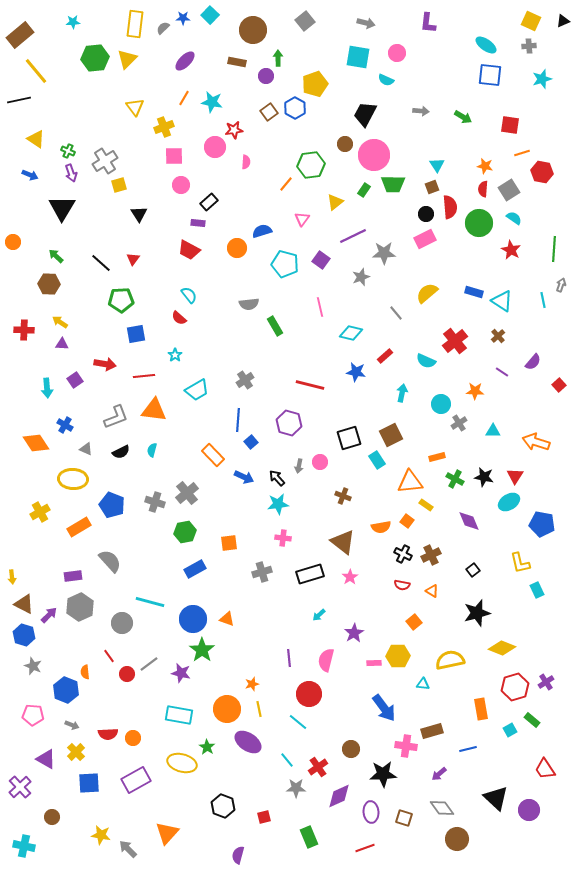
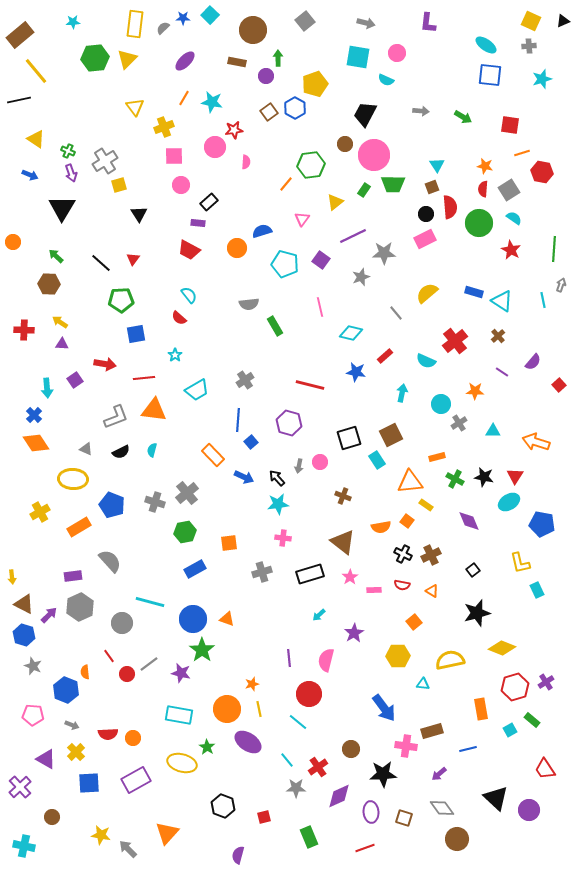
red line at (144, 376): moved 2 px down
blue cross at (65, 425): moved 31 px left, 10 px up; rotated 14 degrees clockwise
pink rectangle at (374, 663): moved 73 px up
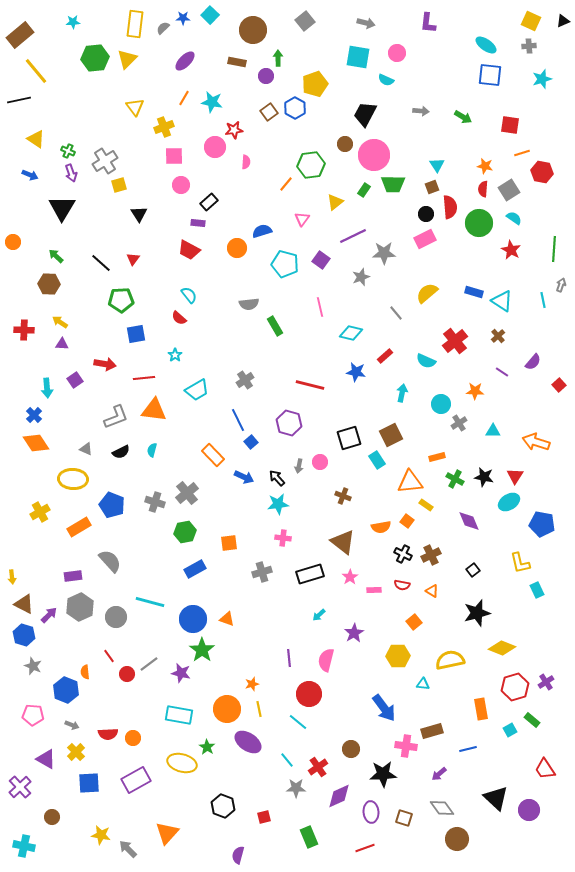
blue line at (238, 420): rotated 30 degrees counterclockwise
gray circle at (122, 623): moved 6 px left, 6 px up
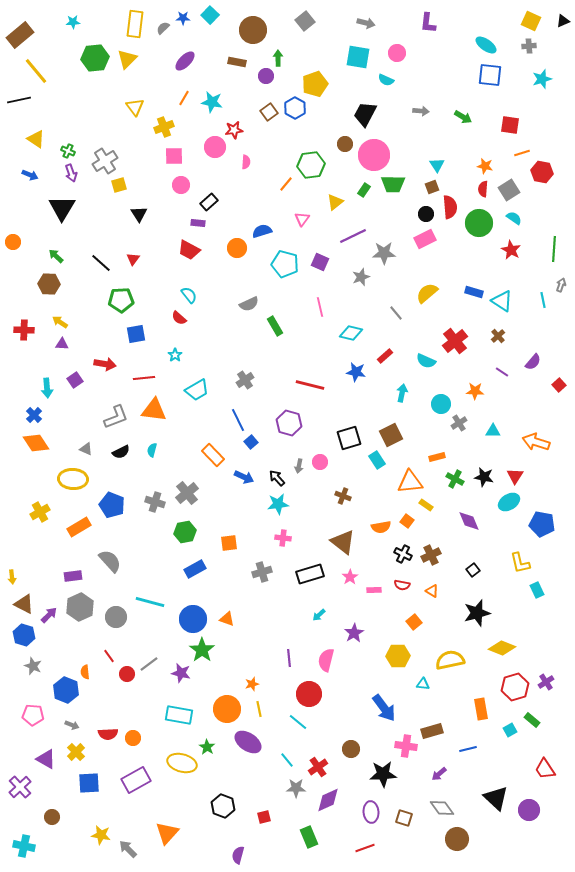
purple square at (321, 260): moved 1 px left, 2 px down; rotated 12 degrees counterclockwise
gray semicircle at (249, 304): rotated 18 degrees counterclockwise
purple diamond at (339, 796): moved 11 px left, 4 px down
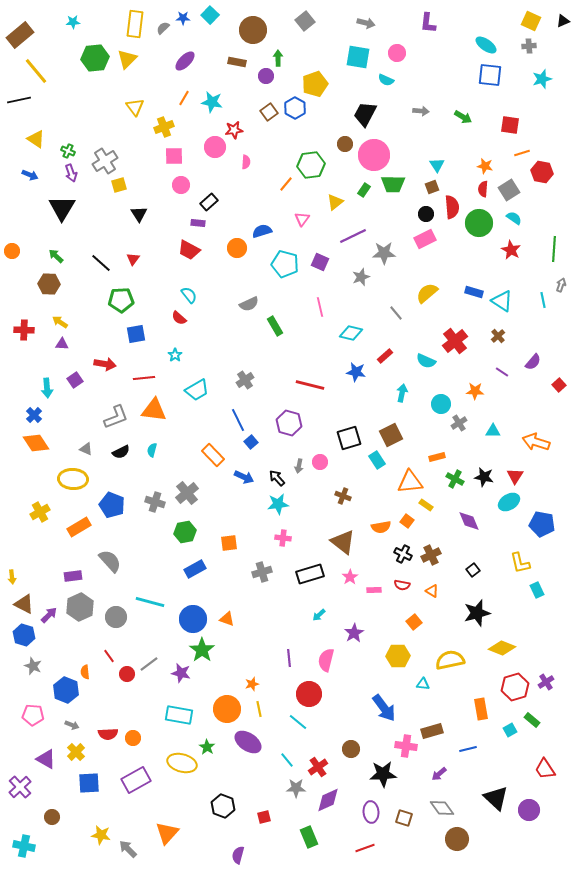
red semicircle at (450, 207): moved 2 px right
orange circle at (13, 242): moved 1 px left, 9 px down
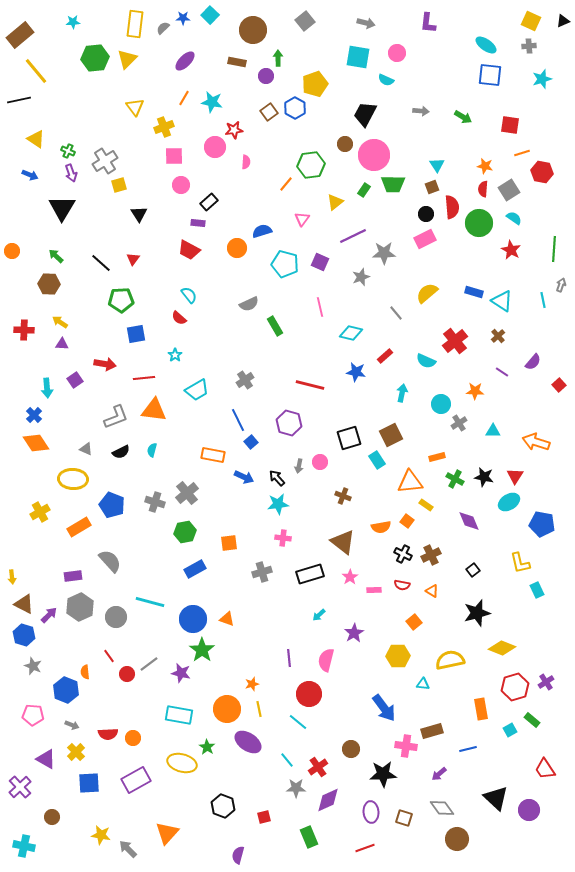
orange rectangle at (213, 455): rotated 35 degrees counterclockwise
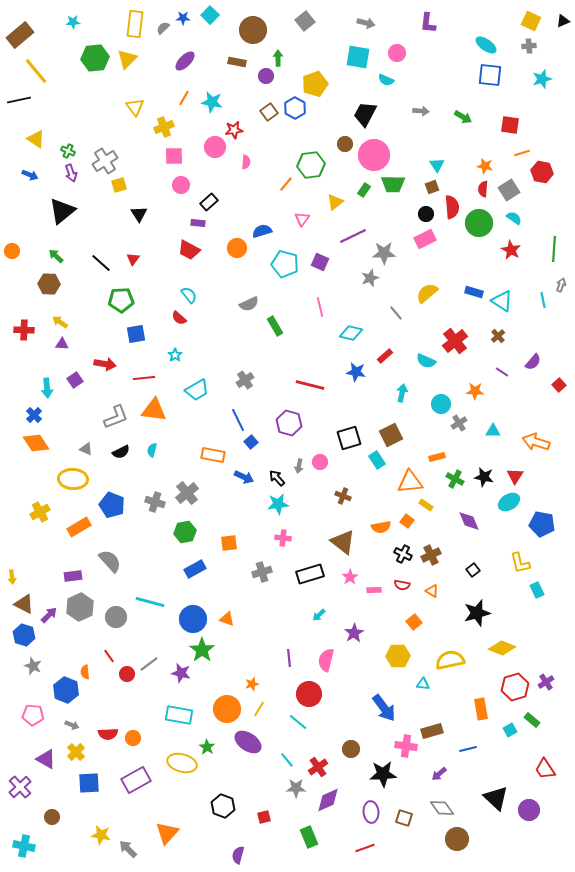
black triangle at (62, 208): moved 3 px down; rotated 20 degrees clockwise
gray star at (361, 277): moved 9 px right, 1 px down
yellow line at (259, 709): rotated 42 degrees clockwise
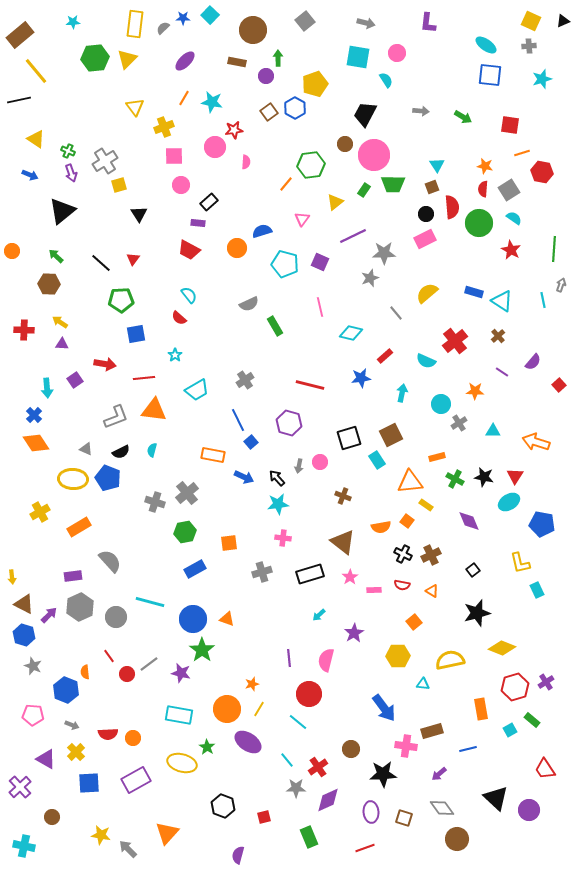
cyan semicircle at (386, 80): rotated 147 degrees counterclockwise
blue star at (356, 372): moved 5 px right, 6 px down; rotated 18 degrees counterclockwise
blue pentagon at (112, 505): moved 4 px left, 27 px up
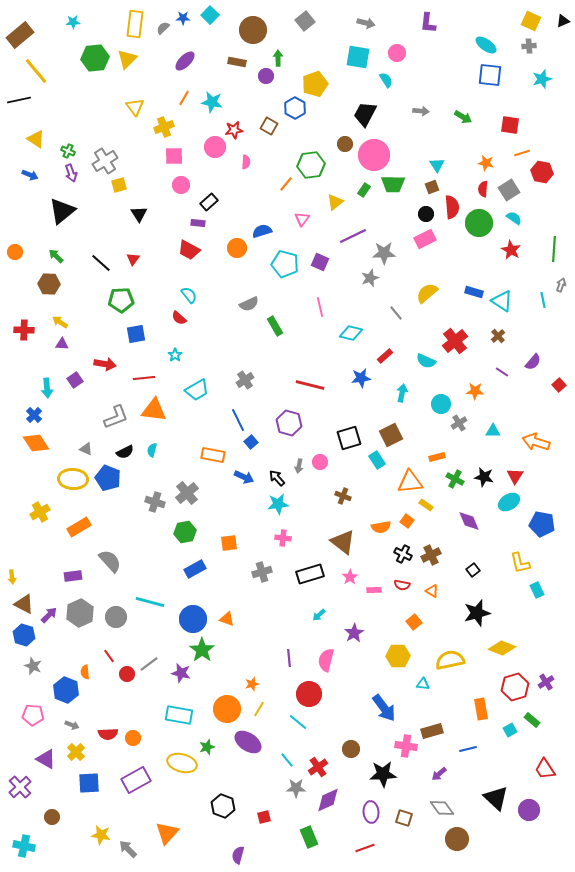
brown square at (269, 112): moved 14 px down; rotated 24 degrees counterclockwise
orange star at (485, 166): moved 1 px right, 3 px up
orange circle at (12, 251): moved 3 px right, 1 px down
black semicircle at (121, 452): moved 4 px right
gray hexagon at (80, 607): moved 6 px down
green star at (207, 747): rotated 21 degrees clockwise
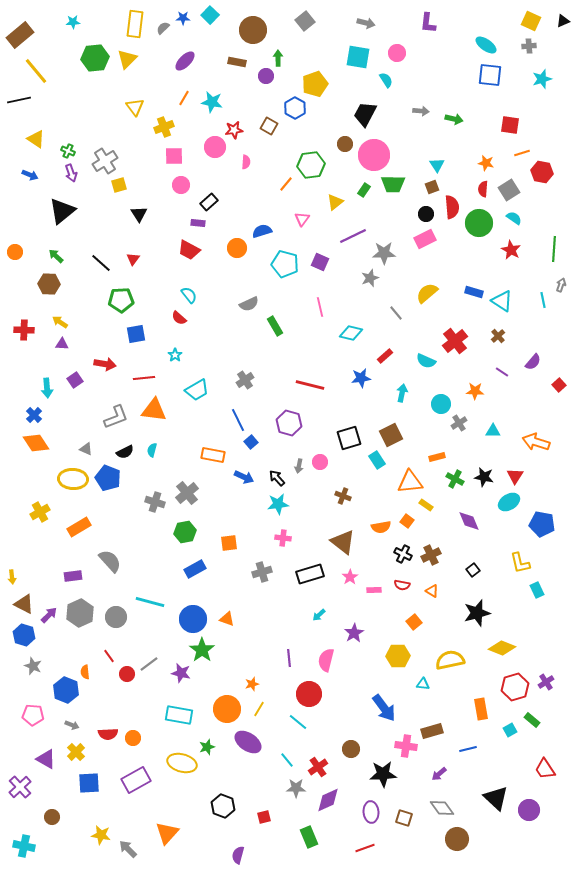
green arrow at (463, 117): moved 9 px left, 2 px down; rotated 18 degrees counterclockwise
